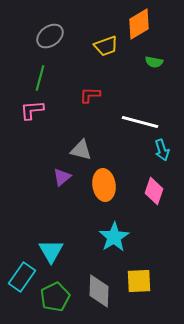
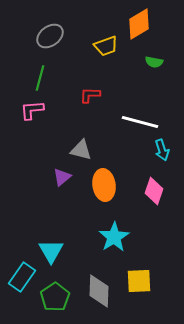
green pentagon: rotated 8 degrees counterclockwise
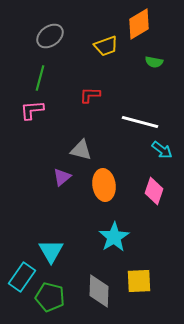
cyan arrow: rotated 35 degrees counterclockwise
green pentagon: moved 5 px left; rotated 24 degrees counterclockwise
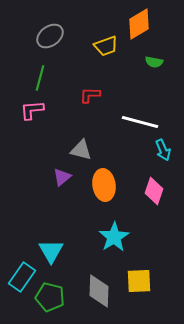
cyan arrow: moved 1 px right; rotated 30 degrees clockwise
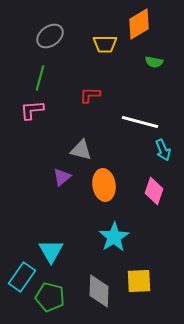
yellow trapezoid: moved 1 px left, 2 px up; rotated 20 degrees clockwise
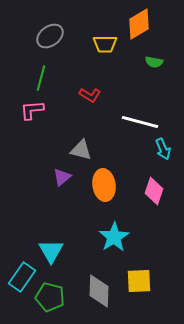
green line: moved 1 px right
red L-shape: rotated 150 degrees counterclockwise
cyan arrow: moved 1 px up
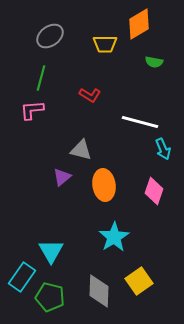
yellow square: rotated 32 degrees counterclockwise
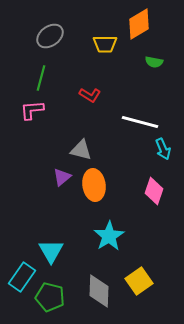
orange ellipse: moved 10 px left
cyan star: moved 5 px left, 1 px up
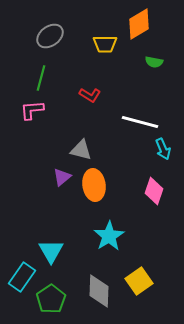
green pentagon: moved 1 px right, 2 px down; rotated 24 degrees clockwise
